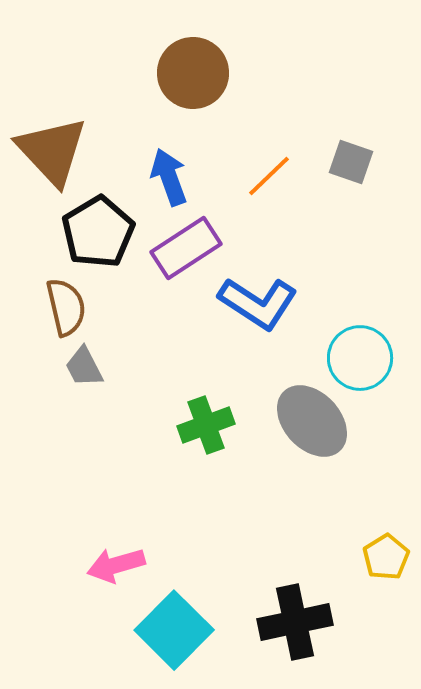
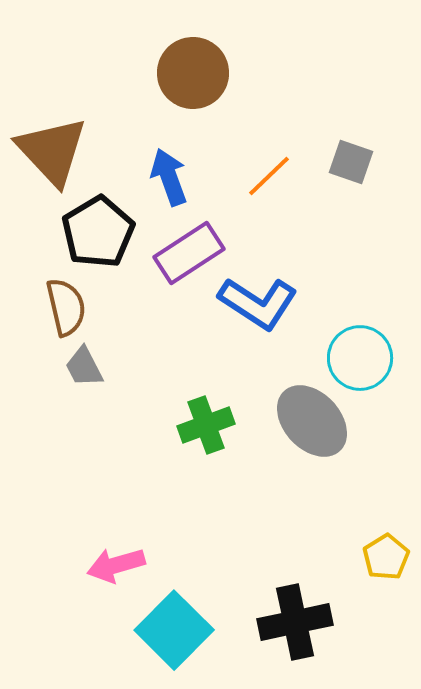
purple rectangle: moved 3 px right, 5 px down
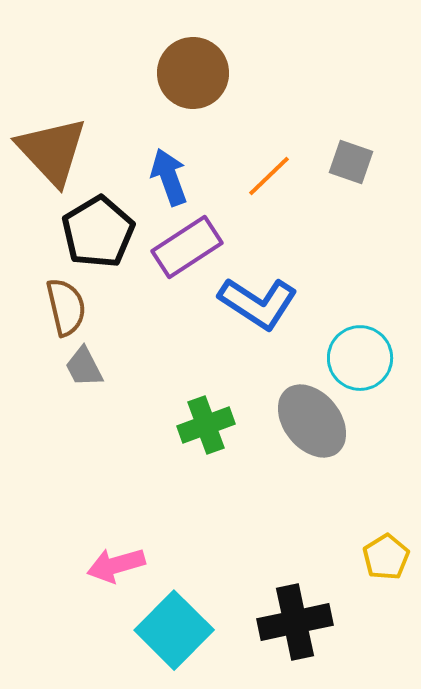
purple rectangle: moved 2 px left, 6 px up
gray ellipse: rotated 4 degrees clockwise
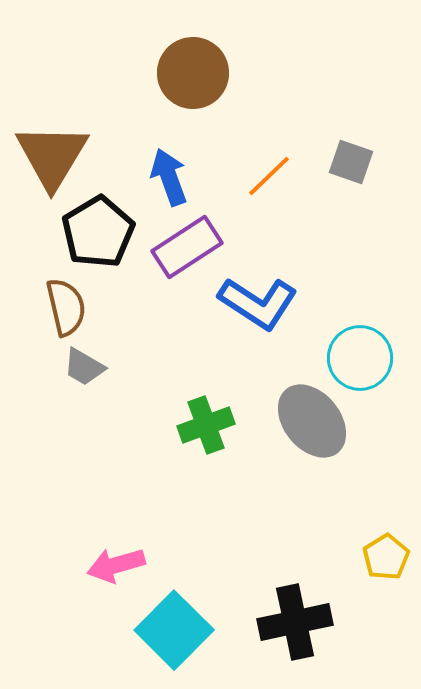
brown triangle: moved 5 px down; rotated 14 degrees clockwise
gray trapezoid: rotated 33 degrees counterclockwise
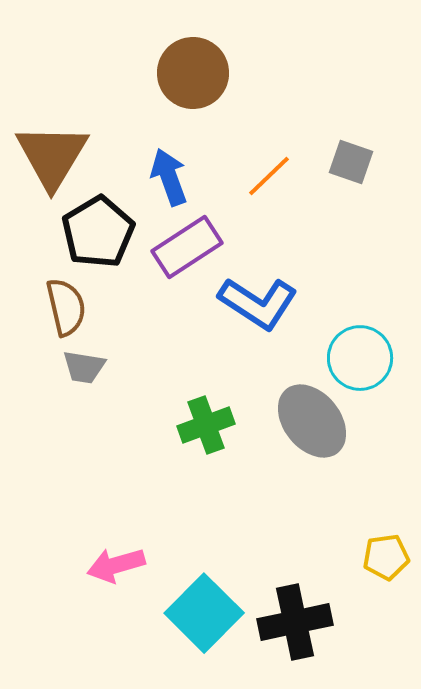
gray trapezoid: rotated 21 degrees counterclockwise
yellow pentagon: rotated 24 degrees clockwise
cyan square: moved 30 px right, 17 px up
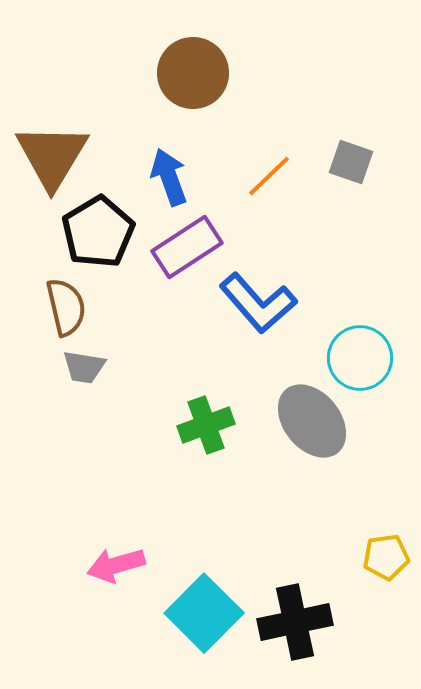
blue L-shape: rotated 16 degrees clockwise
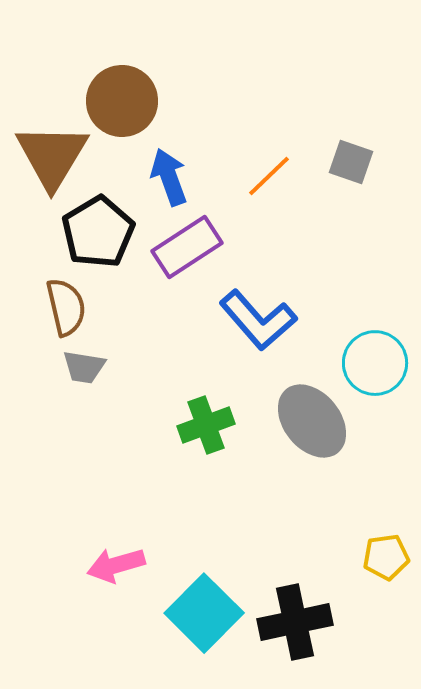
brown circle: moved 71 px left, 28 px down
blue L-shape: moved 17 px down
cyan circle: moved 15 px right, 5 px down
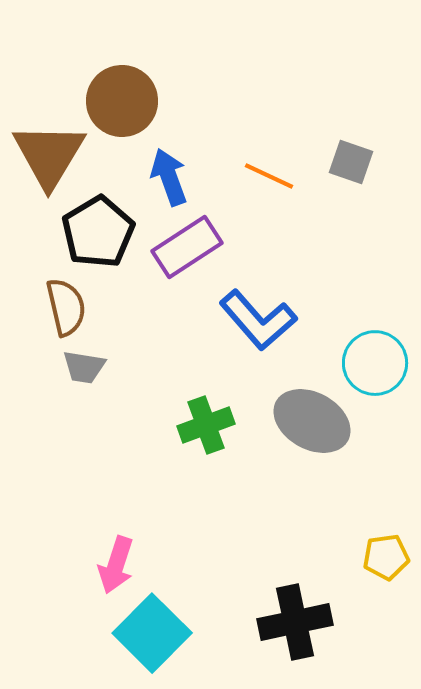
brown triangle: moved 3 px left, 1 px up
orange line: rotated 69 degrees clockwise
gray ellipse: rotated 22 degrees counterclockwise
pink arrow: rotated 56 degrees counterclockwise
cyan square: moved 52 px left, 20 px down
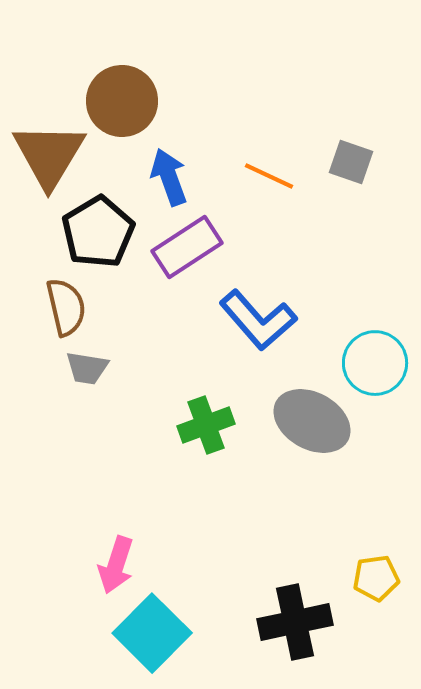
gray trapezoid: moved 3 px right, 1 px down
yellow pentagon: moved 10 px left, 21 px down
